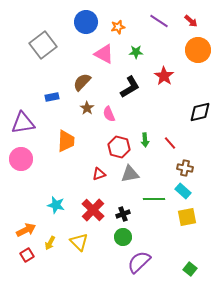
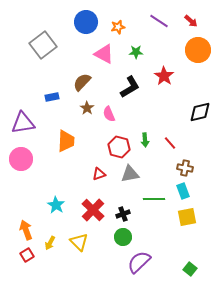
cyan rectangle: rotated 28 degrees clockwise
cyan star: rotated 18 degrees clockwise
orange arrow: rotated 84 degrees counterclockwise
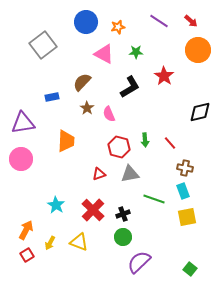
green line: rotated 20 degrees clockwise
orange arrow: rotated 48 degrees clockwise
yellow triangle: rotated 24 degrees counterclockwise
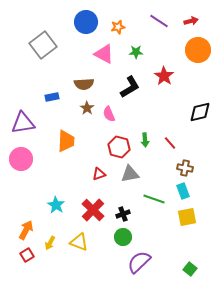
red arrow: rotated 56 degrees counterclockwise
brown semicircle: moved 2 px right, 2 px down; rotated 138 degrees counterclockwise
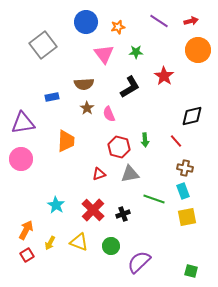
pink triangle: rotated 25 degrees clockwise
black diamond: moved 8 px left, 4 px down
red line: moved 6 px right, 2 px up
green circle: moved 12 px left, 9 px down
green square: moved 1 px right, 2 px down; rotated 24 degrees counterclockwise
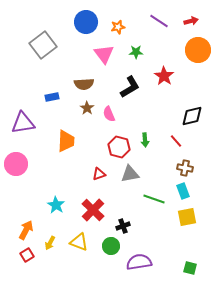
pink circle: moved 5 px left, 5 px down
black cross: moved 12 px down
purple semicircle: rotated 35 degrees clockwise
green square: moved 1 px left, 3 px up
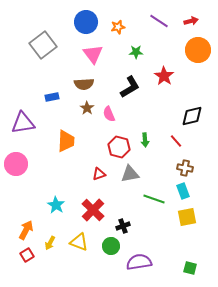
pink triangle: moved 11 px left
